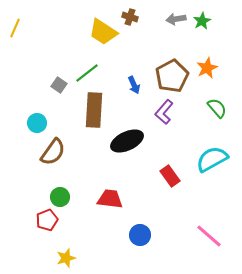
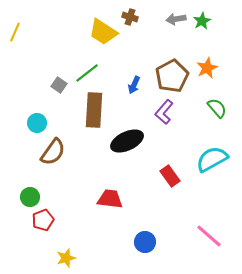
yellow line: moved 4 px down
blue arrow: rotated 48 degrees clockwise
green circle: moved 30 px left
red pentagon: moved 4 px left
blue circle: moved 5 px right, 7 px down
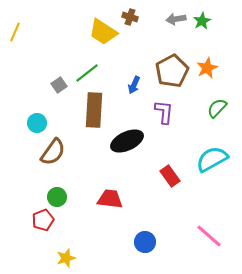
brown pentagon: moved 5 px up
gray square: rotated 21 degrees clockwise
green semicircle: rotated 95 degrees counterclockwise
purple L-shape: rotated 145 degrees clockwise
green circle: moved 27 px right
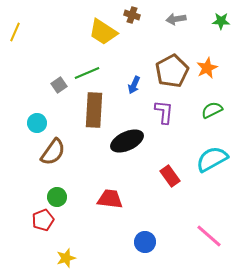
brown cross: moved 2 px right, 2 px up
green star: moved 19 px right; rotated 30 degrees clockwise
green line: rotated 15 degrees clockwise
green semicircle: moved 5 px left, 2 px down; rotated 20 degrees clockwise
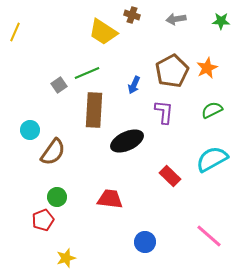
cyan circle: moved 7 px left, 7 px down
red rectangle: rotated 10 degrees counterclockwise
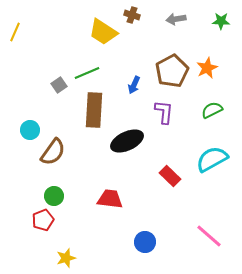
green circle: moved 3 px left, 1 px up
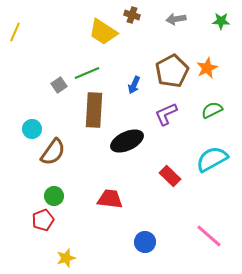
purple L-shape: moved 2 px right, 2 px down; rotated 120 degrees counterclockwise
cyan circle: moved 2 px right, 1 px up
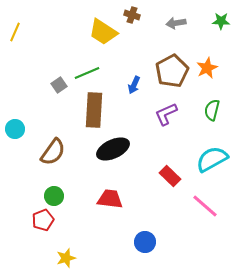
gray arrow: moved 4 px down
green semicircle: rotated 50 degrees counterclockwise
cyan circle: moved 17 px left
black ellipse: moved 14 px left, 8 px down
pink line: moved 4 px left, 30 px up
